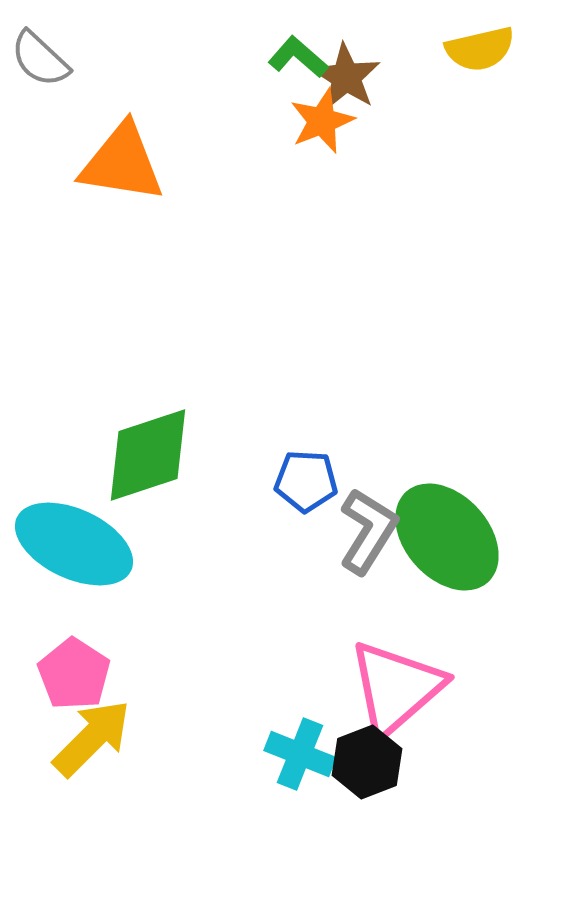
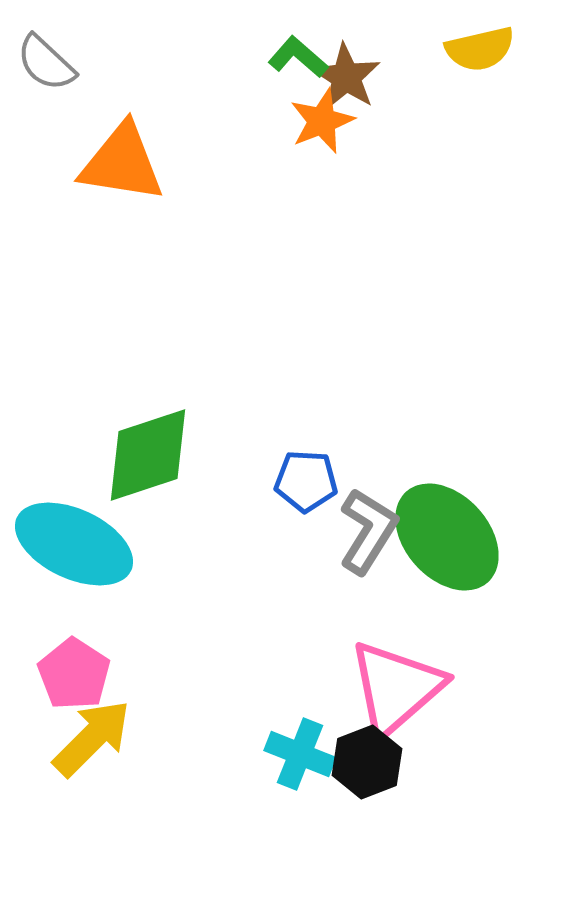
gray semicircle: moved 6 px right, 4 px down
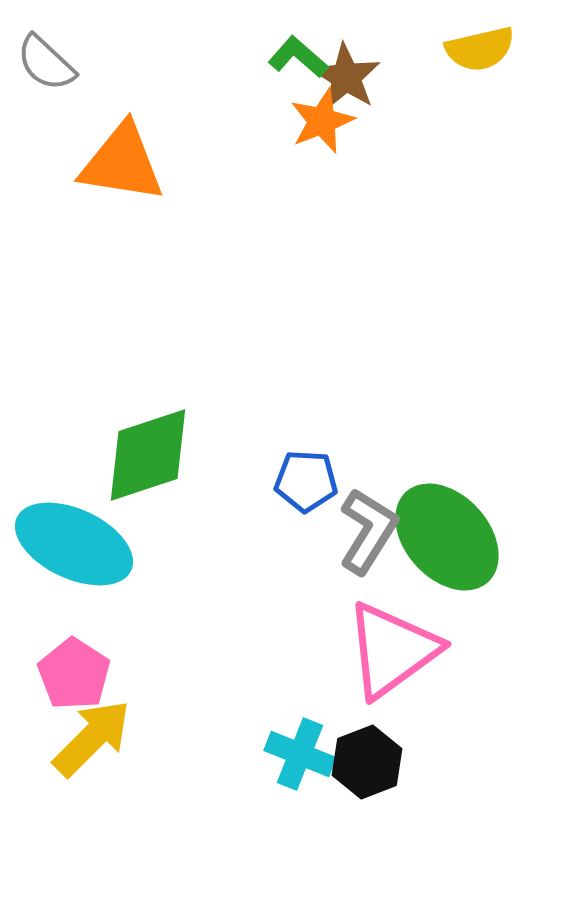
pink triangle: moved 4 px left, 38 px up; rotated 5 degrees clockwise
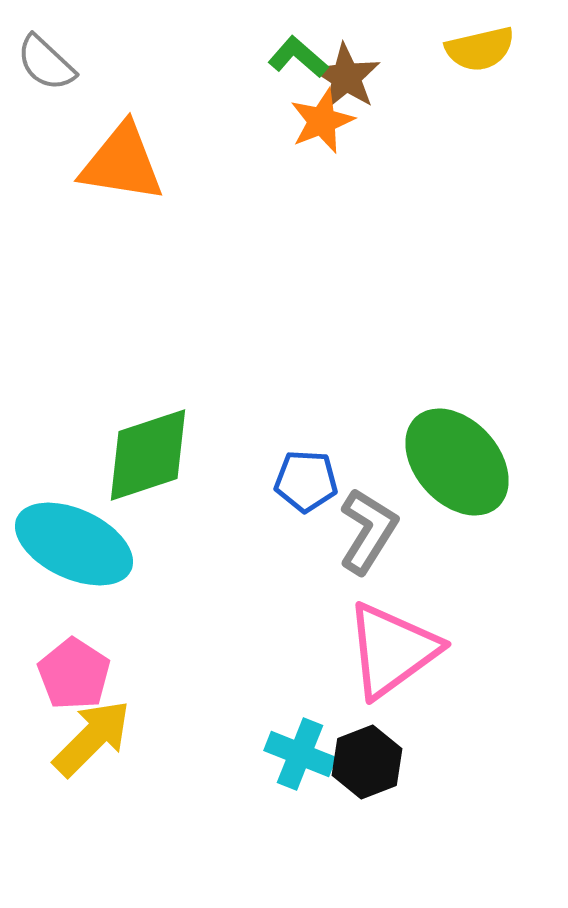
green ellipse: moved 10 px right, 75 px up
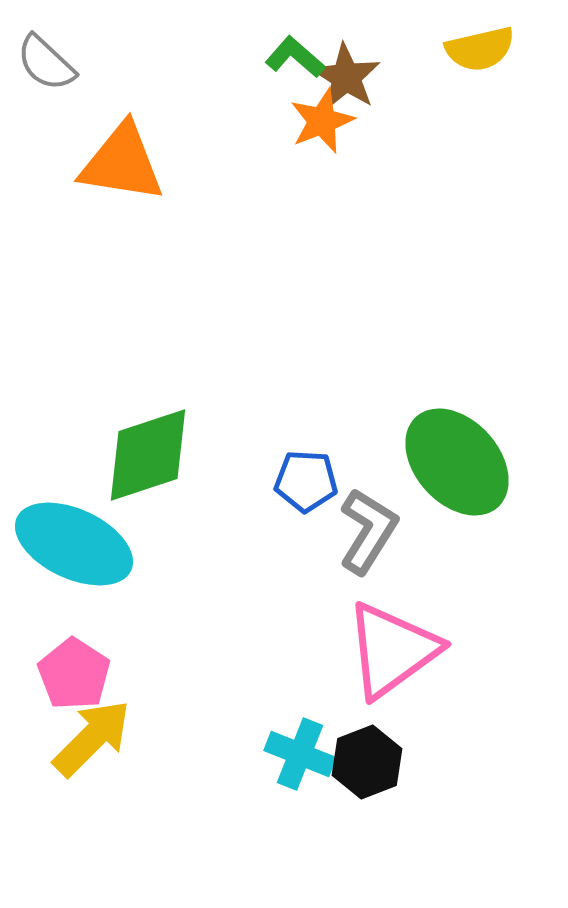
green L-shape: moved 3 px left
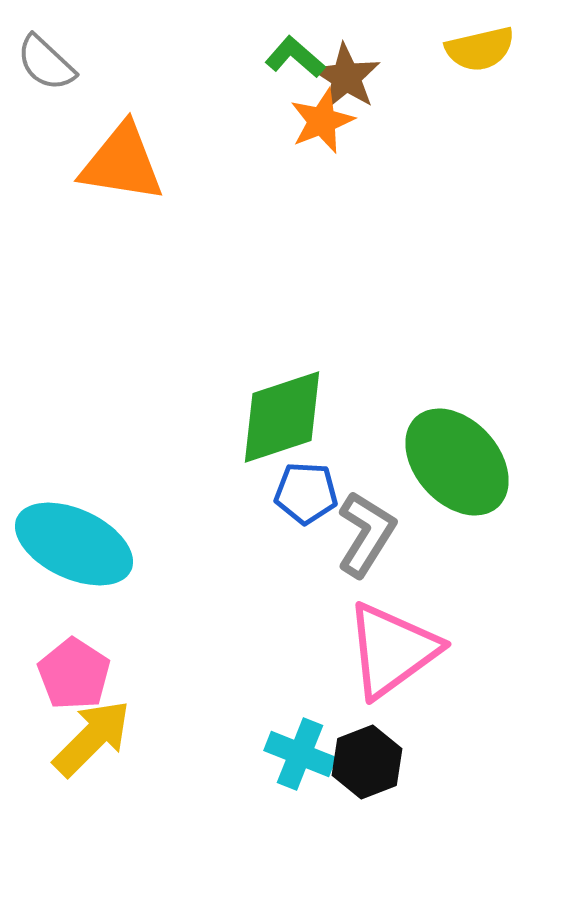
green diamond: moved 134 px right, 38 px up
blue pentagon: moved 12 px down
gray L-shape: moved 2 px left, 3 px down
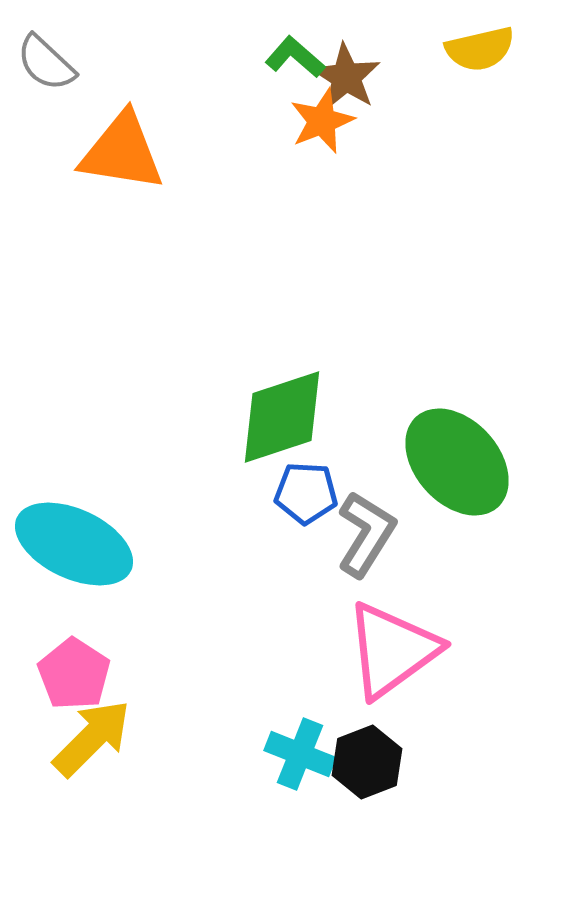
orange triangle: moved 11 px up
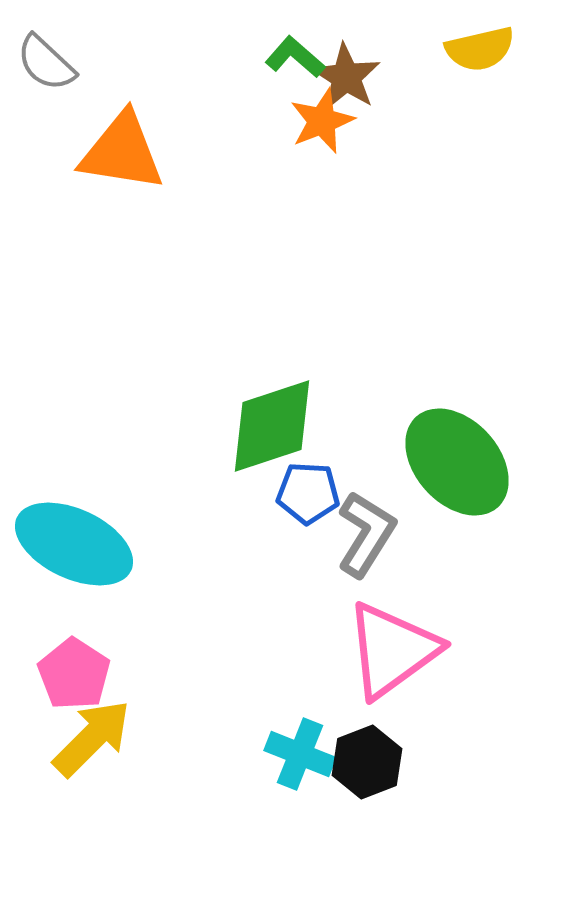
green diamond: moved 10 px left, 9 px down
blue pentagon: moved 2 px right
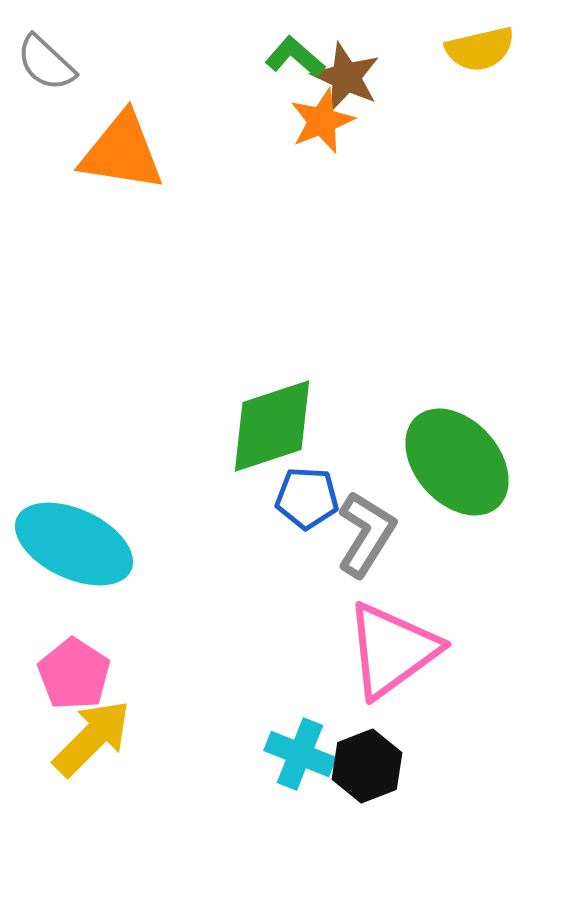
brown star: rotated 8 degrees counterclockwise
blue pentagon: moved 1 px left, 5 px down
black hexagon: moved 4 px down
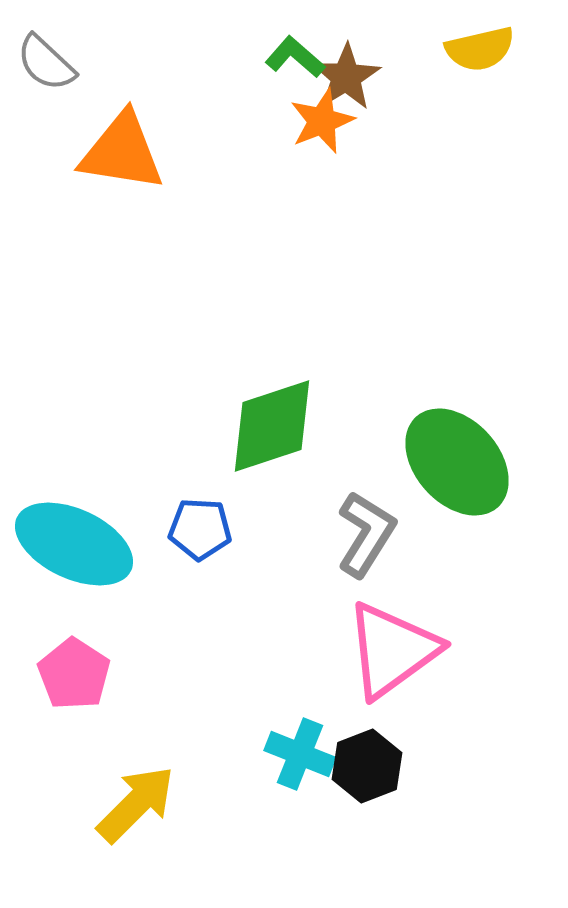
brown star: rotated 16 degrees clockwise
blue pentagon: moved 107 px left, 31 px down
yellow arrow: moved 44 px right, 66 px down
